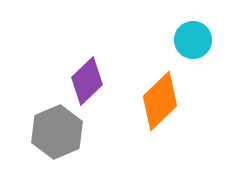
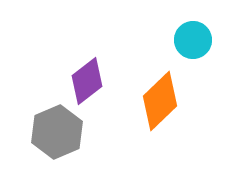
purple diamond: rotated 6 degrees clockwise
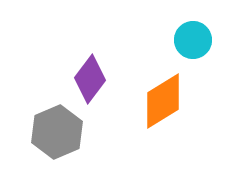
purple diamond: moved 3 px right, 2 px up; rotated 15 degrees counterclockwise
orange diamond: moved 3 px right; rotated 12 degrees clockwise
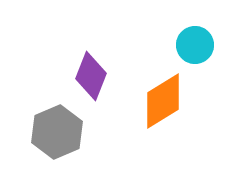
cyan circle: moved 2 px right, 5 px down
purple diamond: moved 1 px right, 3 px up; rotated 15 degrees counterclockwise
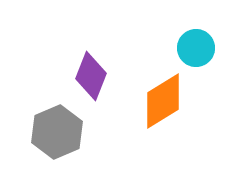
cyan circle: moved 1 px right, 3 px down
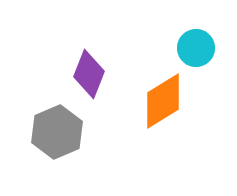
purple diamond: moved 2 px left, 2 px up
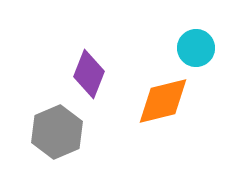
orange diamond: rotated 18 degrees clockwise
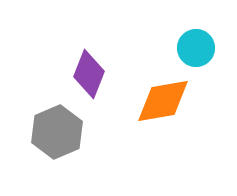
orange diamond: rotated 4 degrees clockwise
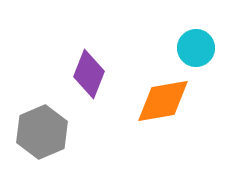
gray hexagon: moved 15 px left
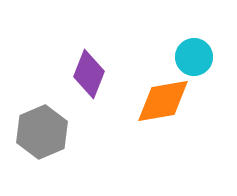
cyan circle: moved 2 px left, 9 px down
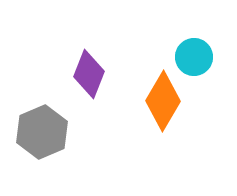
orange diamond: rotated 50 degrees counterclockwise
